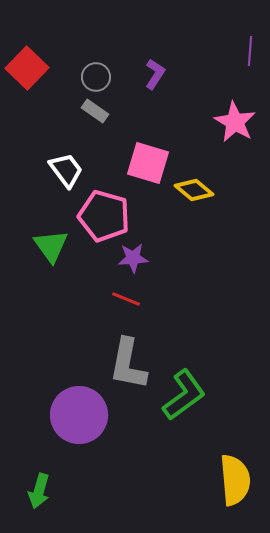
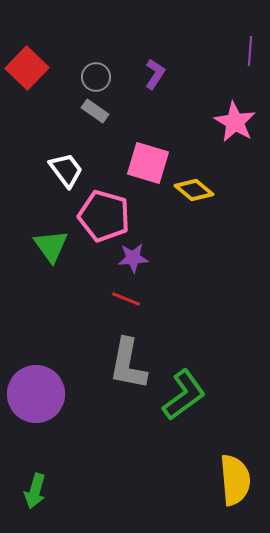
purple circle: moved 43 px left, 21 px up
green arrow: moved 4 px left
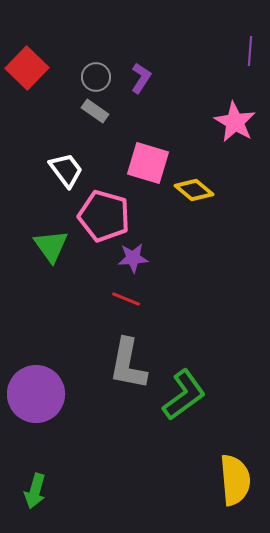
purple L-shape: moved 14 px left, 4 px down
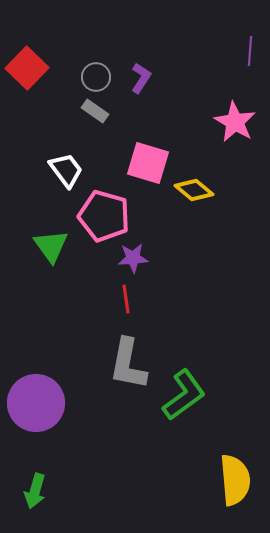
red line: rotated 60 degrees clockwise
purple circle: moved 9 px down
